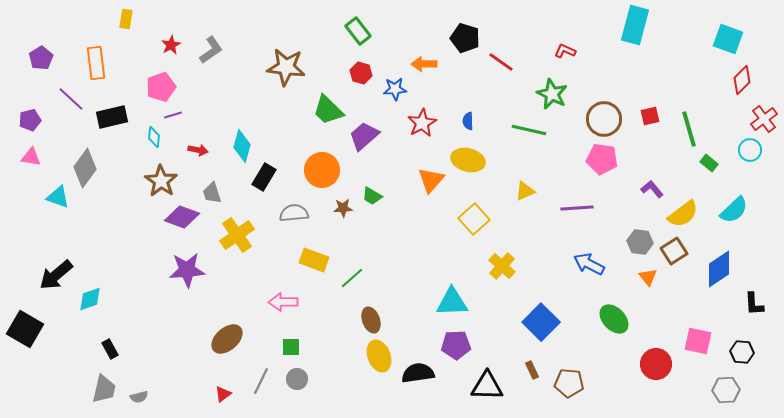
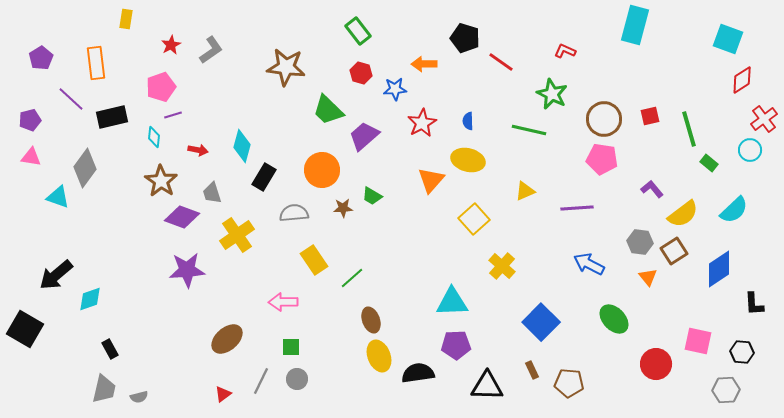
red diamond at (742, 80): rotated 12 degrees clockwise
yellow rectangle at (314, 260): rotated 36 degrees clockwise
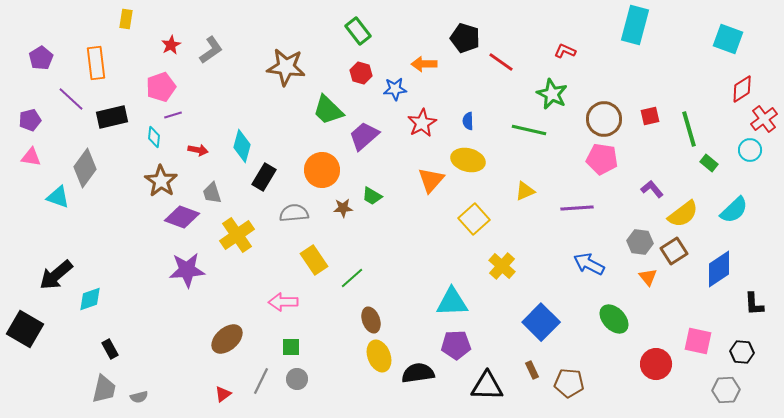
red diamond at (742, 80): moved 9 px down
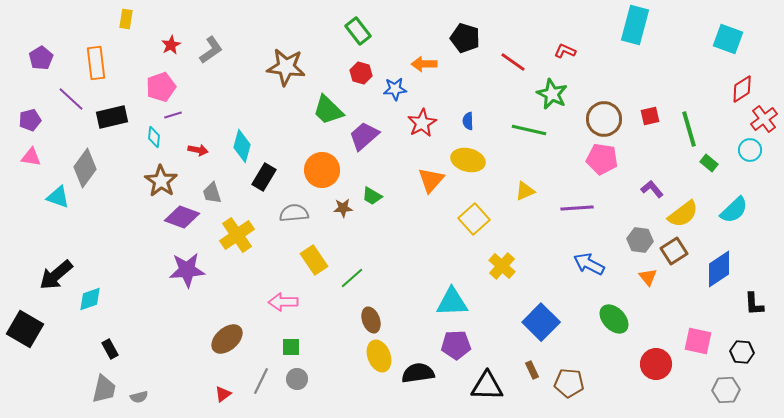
red line at (501, 62): moved 12 px right
gray hexagon at (640, 242): moved 2 px up
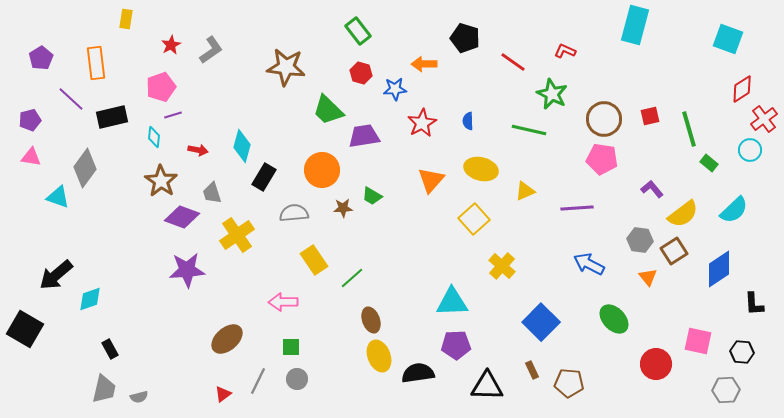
purple trapezoid at (364, 136): rotated 32 degrees clockwise
yellow ellipse at (468, 160): moved 13 px right, 9 px down
gray line at (261, 381): moved 3 px left
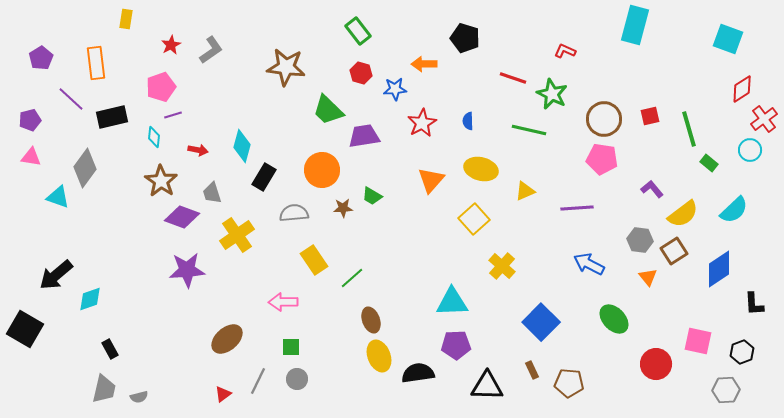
red line at (513, 62): moved 16 px down; rotated 16 degrees counterclockwise
black hexagon at (742, 352): rotated 25 degrees counterclockwise
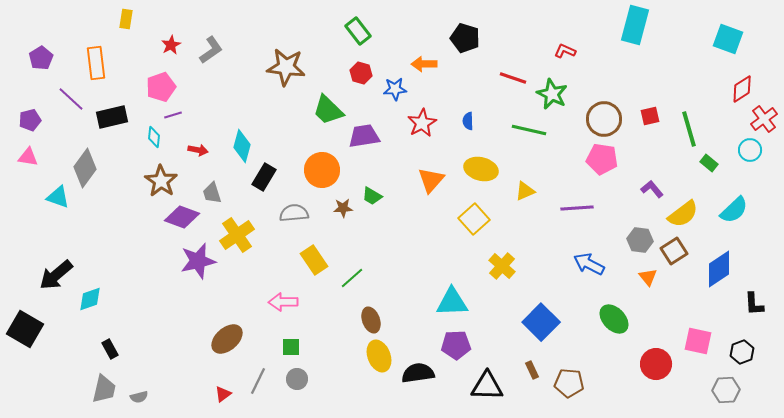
pink triangle at (31, 157): moved 3 px left
purple star at (187, 270): moved 11 px right, 9 px up; rotated 9 degrees counterclockwise
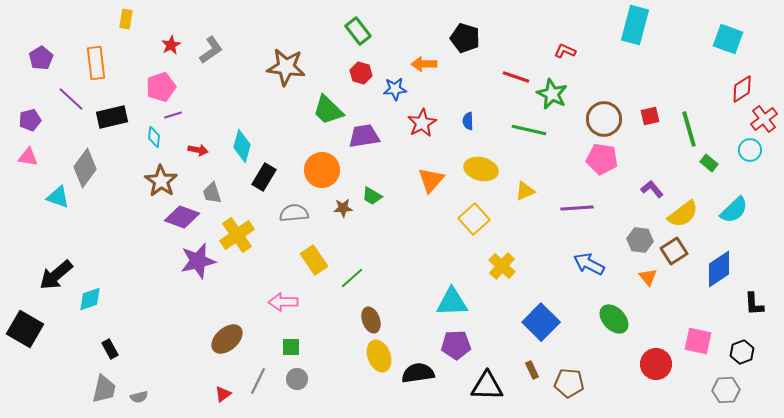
red line at (513, 78): moved 3 px right, 1 px up
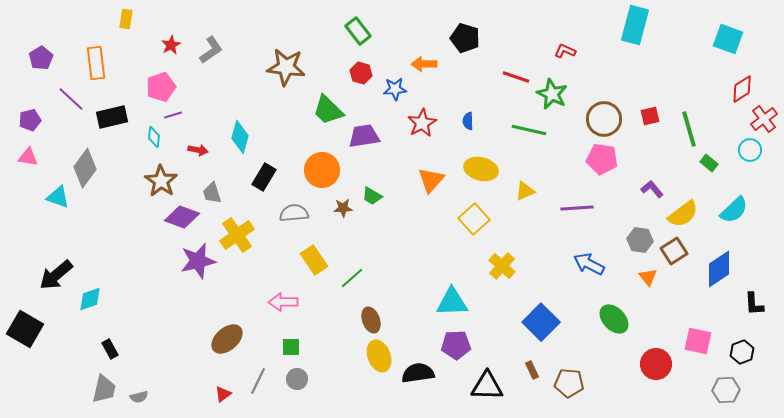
cyan diamond at (242, 146): moved 2 px left, 9 px up
